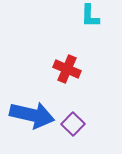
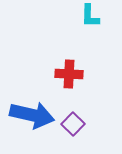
red cross: moved 2 px right, 5 px down; rotated 20 degrees counterclockwise
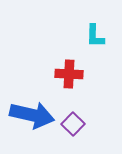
cyan L-shape: moved 5 px right, 20 px down
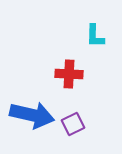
purple square: rotated 20 degrees clockwise
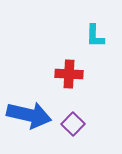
blue arrow: moved 3 px left
purple square: rotated 20 degrees counterclockwise
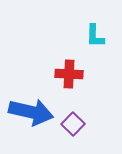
blue arrow: moved 2 px right, 3 px up
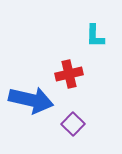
red cross: rotated 16 degrees counterclockwise
blue arrow: moved 12 px up
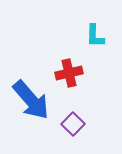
red cross: moved 1 px up
blue arrow: rotated 36 degrees clockwise
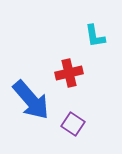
cyan L-shape: rotated 10 degrees counterclockwise
purple square: rotated 10 degrees counterclockwise
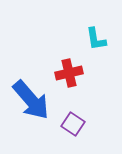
cyan L-shape: moved 1 px right, 3 px down
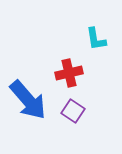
blue arrow: moved 3 px left
purple square: moved 13 px up
